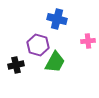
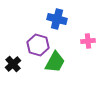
black cross: moved 3 px left, 1 px up; rotated 28 degrees counterclockwise
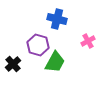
pink cross: rotated 24 degrees counterclockwise
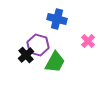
pink cross: rotated 16 degrees counterclockwise
black cross: moved 13 px right, 9 px up
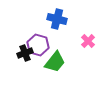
black cross: moved 1 px left, 2 px up; rotated 21 degrees clockwise
green trapezoid: rotated 10 degrees clockwise
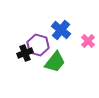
blue cross: moved 4 px right, 11 px down; rotated 24 degrees clockwise
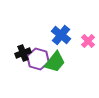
blue cross: moved 5 px down
purple hexagon: moved 14 px down
black cross: moved 2 px left
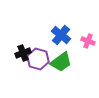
pink cross: rotated 24 degrees counterclockwise
green trapezoid: moved 6 px right; rotated 15 degrees clockwise
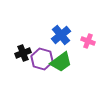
blue cross: rotated 12 degrees clockwise
purple hexagon: moved 4 px right
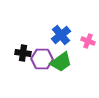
black cross: rotated 28 degrees clockwise
purple hexagon: rotated 15 degrees counterclockwise
